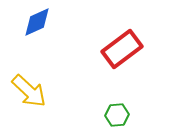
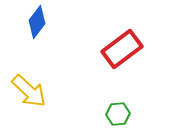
blue diamond: rotated 28 degrees counterclockwise
green hexagon: moved 1 px right, 1 px up
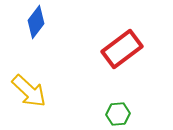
blue diamond: moved 1 px left
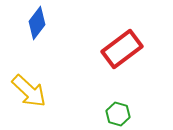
blue diamond: moved 1 px right, 1 px down
green hexagon: rotated 20 degrees clockwise
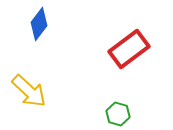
blue diamond: moved 2 px right, 1 px down
red rectangle: moved 7 px right
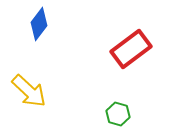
red rectangle: moved 2 px right
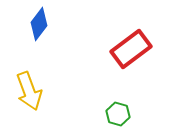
yellow arrow: rotated 27 degrees clockwise
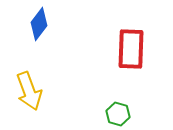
red rectangle: rotated 51 degrees counterclockwise
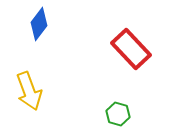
red rectangle: rotated 45 degrees counterclockwise
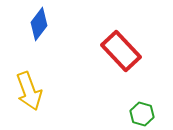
red rectangle: moved 10 px left, 2 px down
green hexagon: moved 24 px right
